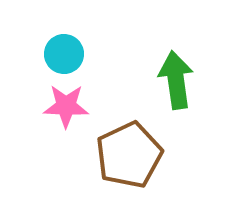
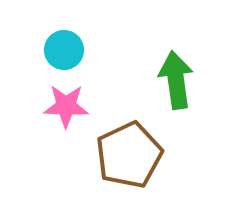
cyan circle: moved 4 px up
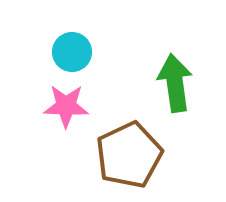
cyan circle: moved 8 px right, 2 px down
green arrow: moved 1 px left, 3 px down
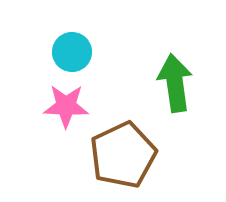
brown pentagon: moved 6 px left
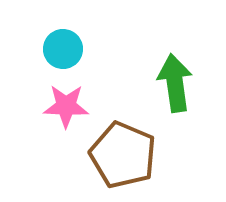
cyan circle: moved 9 px left, 3 px up
brown pentagon: rotated 24 degrees counterclockwise
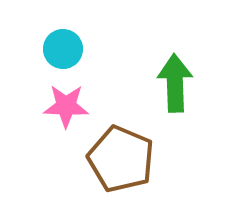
green arrow: rotated 6 degrees clockwise
brown pentagon: moved 2 px left, 4 px down
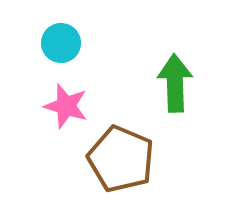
cyan circle: moved 2 px left, 6 px up
pink star: rotated 15 degrees clockwise
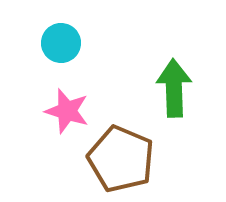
green arrow: moved 1 px left, 5 px down
pink star: moved 1 px right, 5 px down
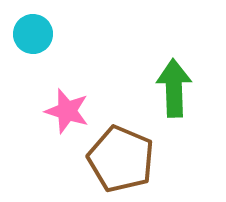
cyan circle: moved 28 px left, 9 px up
